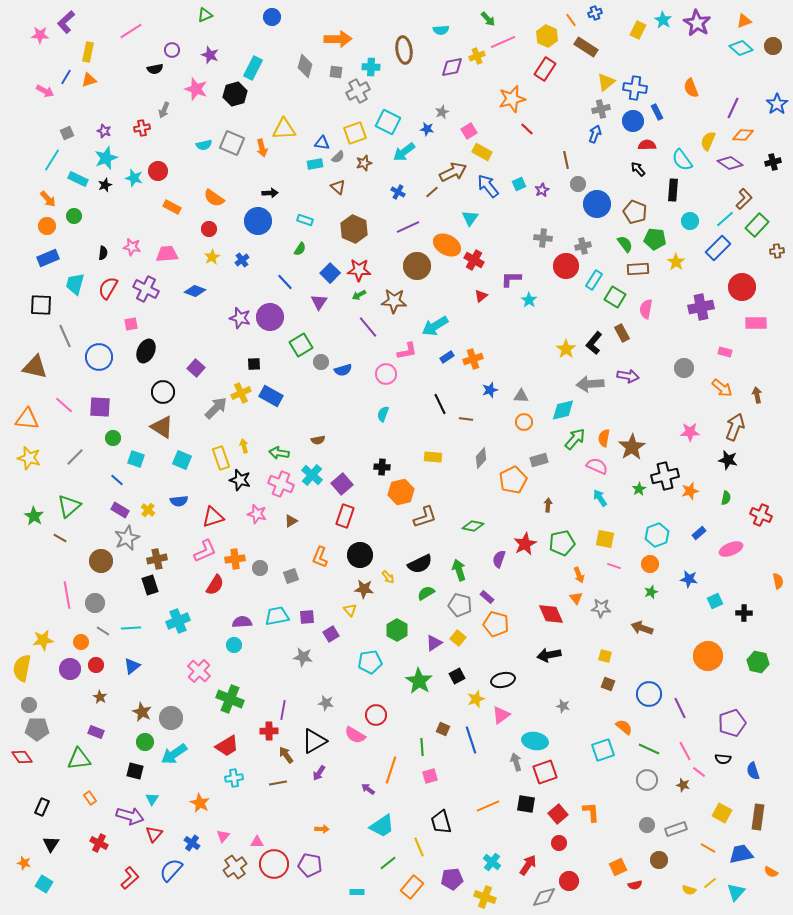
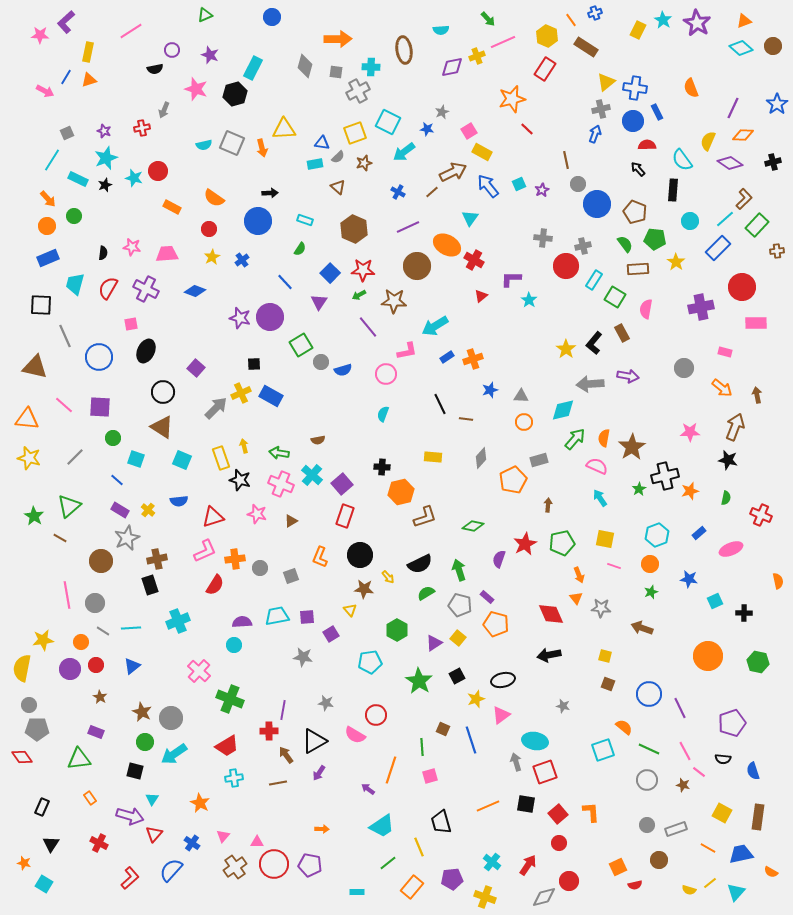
red star at (359, 270): moved 4 px right
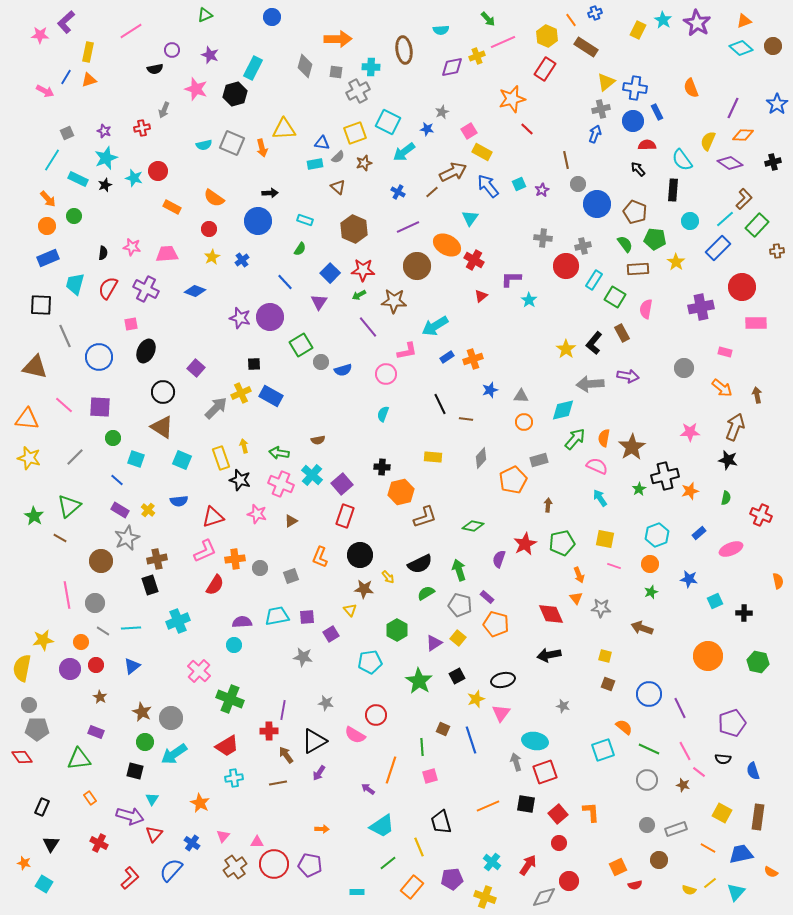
pink triangle at (501, 715): moved 2 px up; rotated 18 degrees counterclockwise
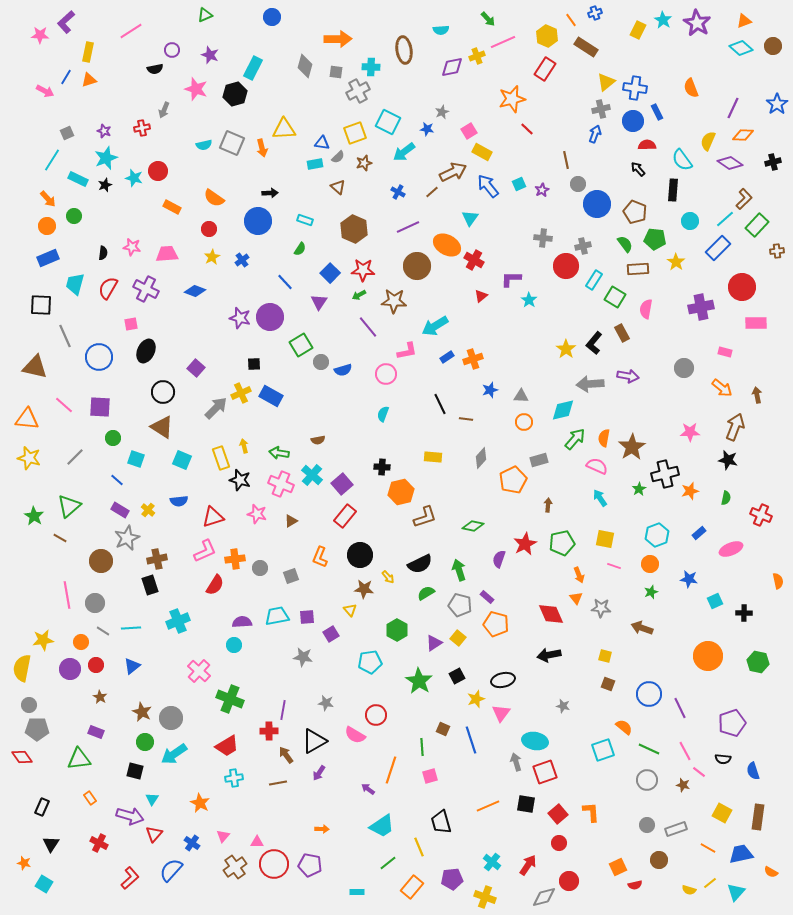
black cross at (665, 476): moved 2 px up
red rectangle at (345, 516): rotated 20 degrees clockwise
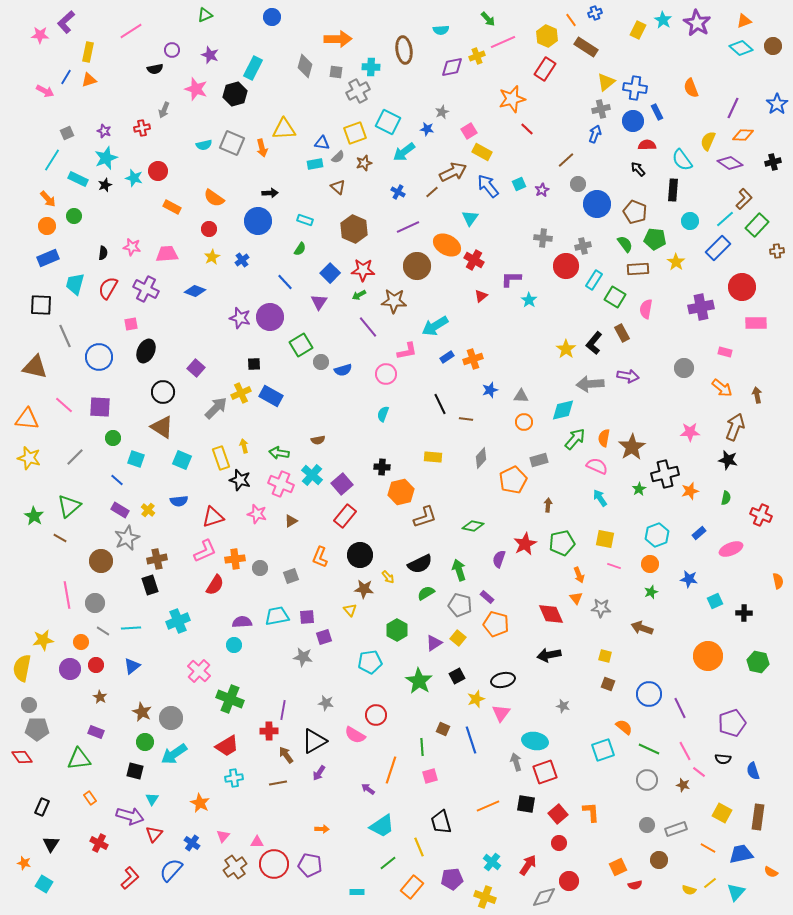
brown line at (566, 160): rotated 60 degrees clockwise
purple square at (331, 634): moved 7 px left, 3 px down; rotated 14 degrees clockwise
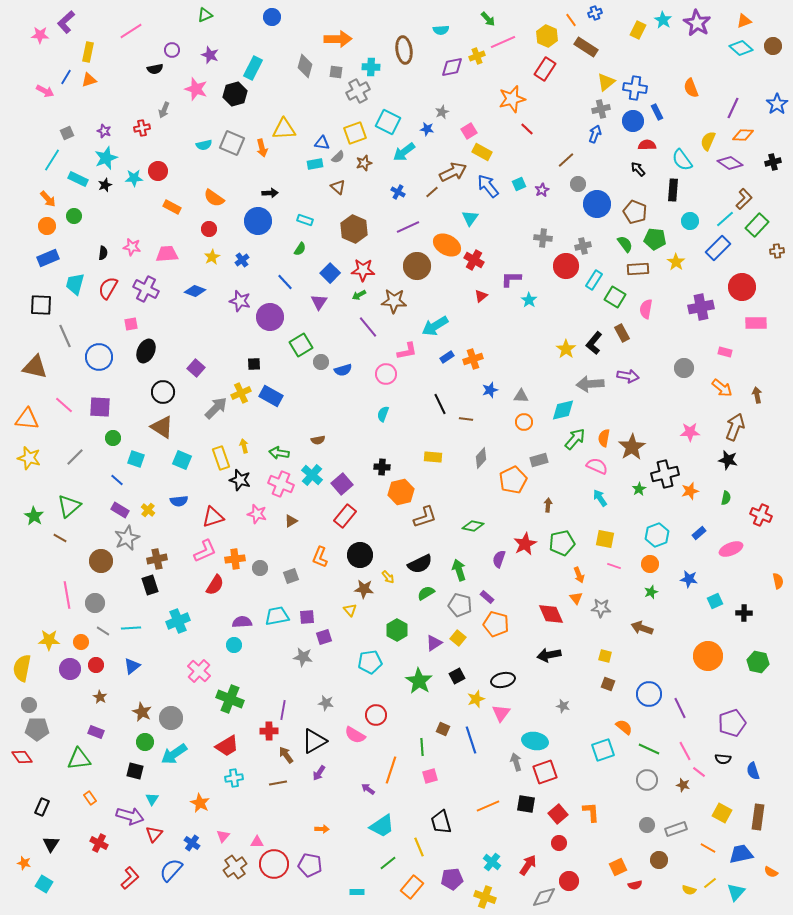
cyan star at (134, 178): rotated 18 degrees counterclockwise
purple star at (240, 318): moved 17 px up
yellow star at (43, 640): moved 6 px right; rotated 10 degrees clockwise
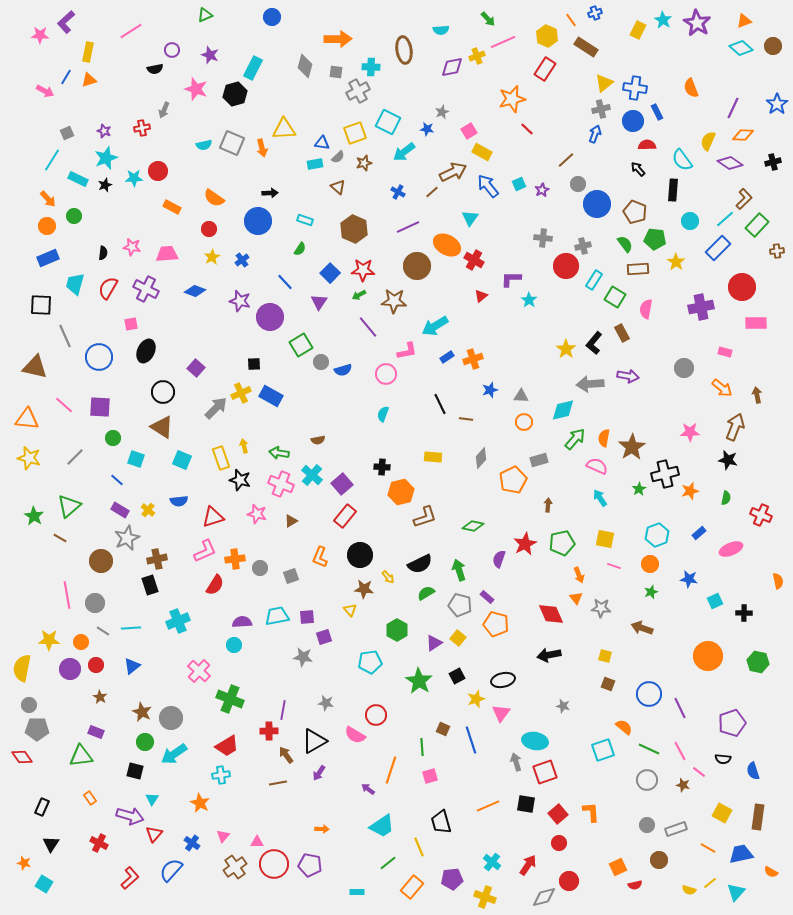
yellow triangle at (606, 82): moved 2 px left, 1 px down
pink line at (685, 751): moved 5 px left
green triangle at (79, 759): moved 2 px right, 3 px up
cyan cross at (234, 778): moved 13 px left, 3 px up
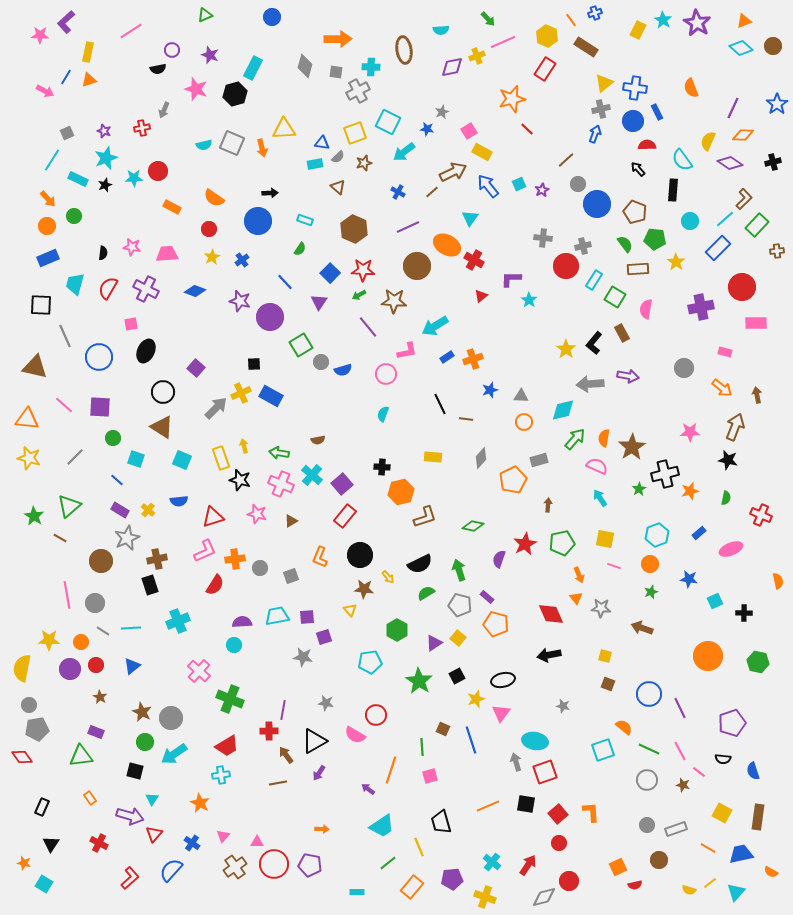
black semicircle at (155, 69): moved 3 px right
gray pentagon at (37, 729): rotated 10 degrees counterclockwise
